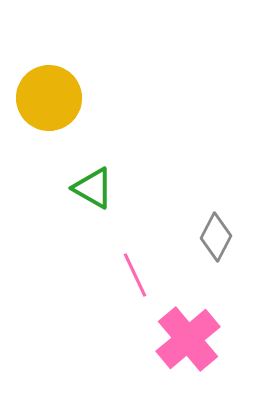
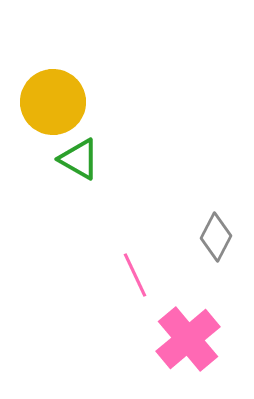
yellow circle: moved 4 px right, 4 px down
green triangle: moved 14 px left, 29 px up
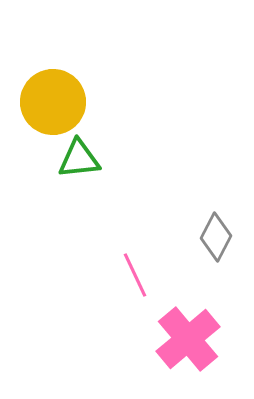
green triangle: rotated 36 degrees counterclockwise
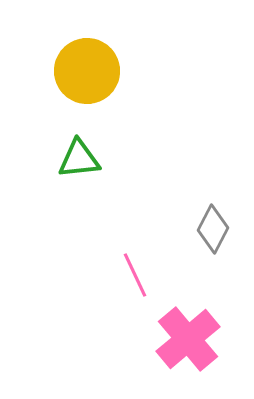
yellow circle: moved 34 px right, 31 px up
gray diamond: moved 3 px left, 8 px up
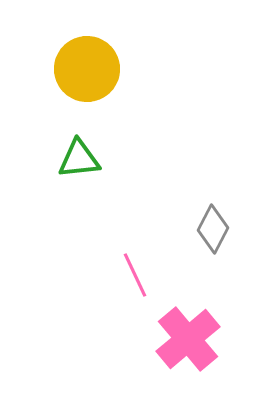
yellow circle: moved 2 px up
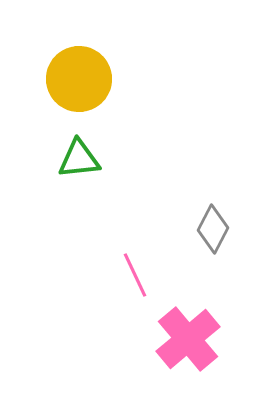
yellow circle: moved 8 px left, 10 px down
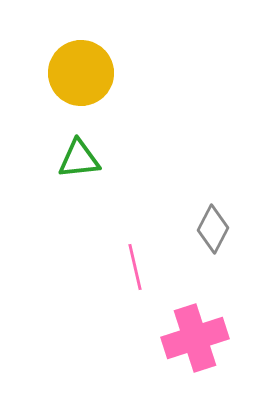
yellow circle: moved 2 px right, 6 px up
pink line: moved 8 px up; rotated 12 degrees clockwise
pink cross: moved 7 px right, 1 px up; rotated 22 degrees clockwise
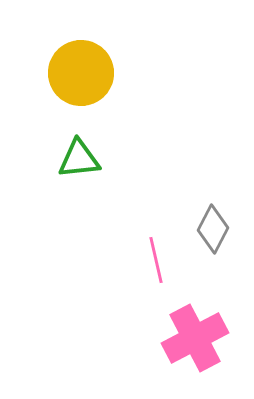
pink line: moved 21 px right, 7 px up
pink cross: rotated 10 degrees counterclockwise
